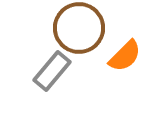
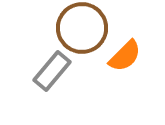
brown circle: moved 3 px right
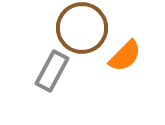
gray rectangle: rotated 12 degrees counterclockwise
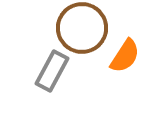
orange semicircle: rotated 12 degrees counterclockwise
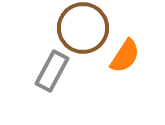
brown circle: moved 1 px right
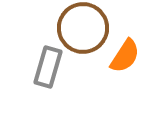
gray rectangle: moved 4 px left, 4 px up; rotated 12 degrees counterclockwise
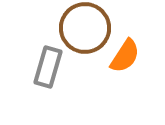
brown circle: moved 2 px right
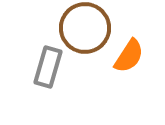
orange semicircle: moved 4 px right
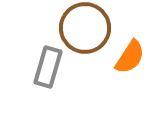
orange semicircle: moved 1 px right, 1 px down
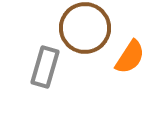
gray rectangle: moved 3 px left
